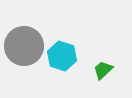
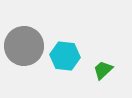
cyan hexagon: moved 3 px right; rotated 12 degrees counterclockwise
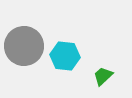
green trapezoid: moved 6 px down
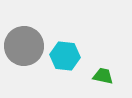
green trapezoid: rotated 55 degrees clockwise
